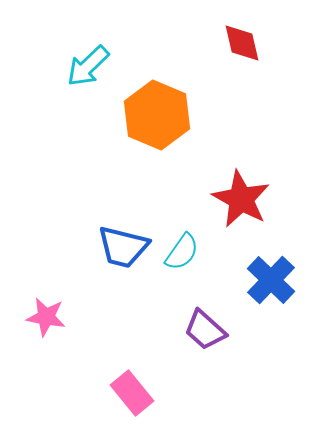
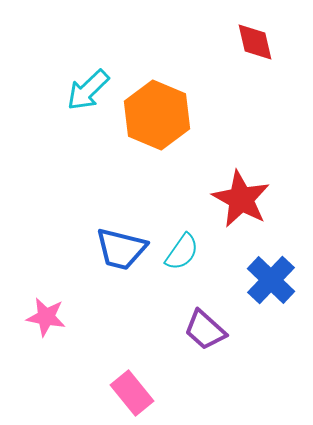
red diamond: moved 13 px right, 1 px up
cyan arrow: moved 24 px down
blue trapezoid: moved 2 px left, 2 px down
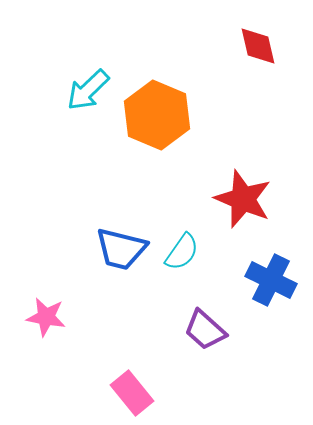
red diamond: moved 3 px right, 4 px down
red star: moved 2 px right; rotated 6 degrees counterclockwise
blue cross: rotated 18 degrees counterclockwise
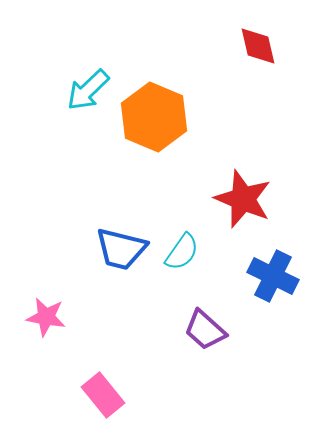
orange hexagon: moved 3 px left, 2 px down
blue cross: moved 2 px right, 4 px up
pink rectangle: moved 29 px left, 2 px down
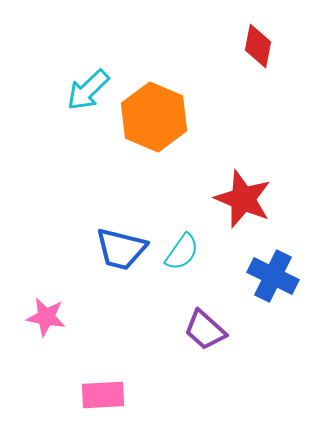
red diamond: rotated 24 degrees clockwise
pink rectangle: rotated 54 degrees counterclockwise
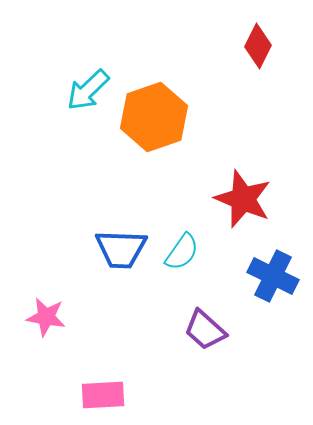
red diamond: rotated 15 degrees clockwise
orange hexagon: rotated 18 degrees clockwise
blue trapezoid: rotated 12 degrees counterclockwise
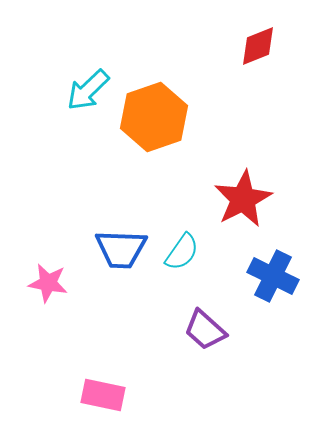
red diamond: rotated 42 degrees clockwise
red star: rotated 22 degrees clockwise
pink star: moved 2 px right, 34 px up
pink rectangle: rotated 15 degrees clockwise
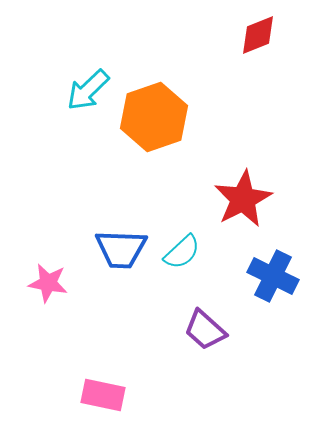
red diamond: moved 11 px up
cyan semicircle: rotated 12 degrees clockwise
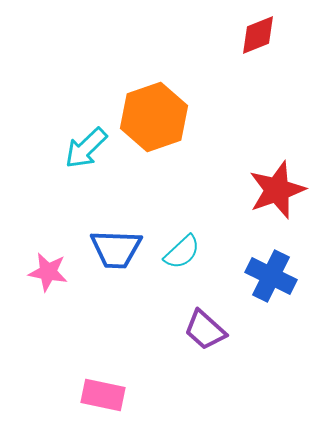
cyan arrow: moved 2 px left, 58 px down
red star: moved 34 px right, 9 px up; rotated 8 degrees clockwise
blue trapezoid: moved 5 px left
blue cross: moved 2 px left
pink star: moved 11 px up
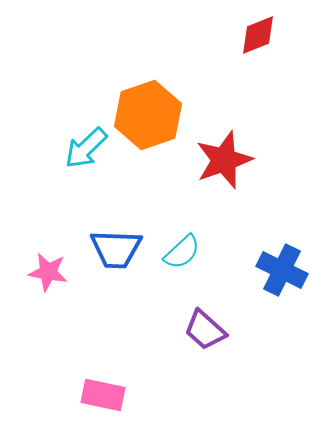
orange hexagon: moved 6 px left, 2 px up
red star: moved 53 px left, 30 px up
blue cross: moved 11 px right, 6 px up
